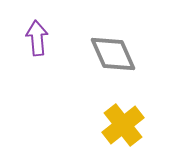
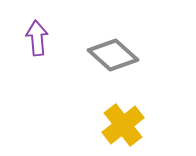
gray diamond: moved 1 px down; rotated 24 degrees counterclockwise
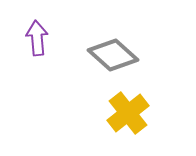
yellow cross: moved 5 px right, 12 px up
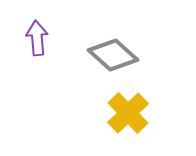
yellow cross: rotated 6 degrees counterclockwise
